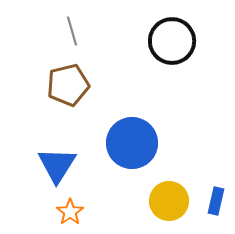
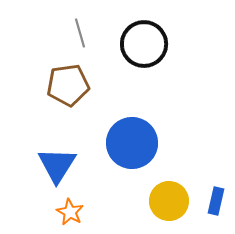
gray line: moved 8 px right, 2 px down
black circle: moved 28 px left, 3 px down
brown pentagon: rotated 6 degrees clockwise
orange star: rotated 8 degrees counterclockwise
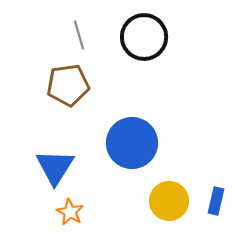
gray line: moved 1 px left, 2 px down
black circle: moved 7 px up
blue triangle: moved 2 px left, 2 px down
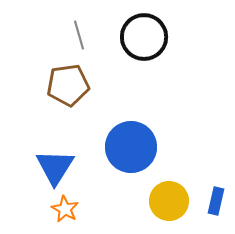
blue circle: moved 1 px left, 4 px down
orange star: moved 5 px left, 3 px up
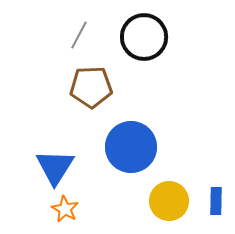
gray line: rotated 44 degrees clockwise
brown pentagon: moved 23 px right, 2 px down; rotated 6 degrees clockwise
blue rectangle: rotated 12 degrees counterclockwise
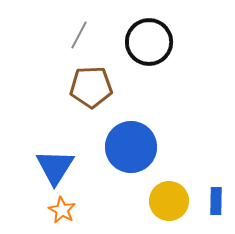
black circle: moved 5 px right, 5 px down
orange star: moved 3 px left, 1 px down
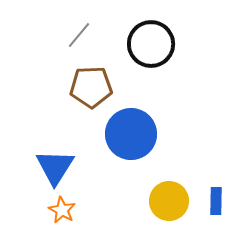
gray line: rotated 12 degrees clockwise
black circle: moved 2 px right, 2 px down
blue circle: moved 13 px up
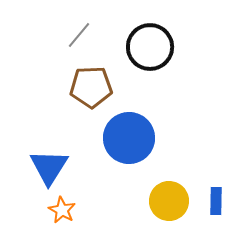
black circle: moved 1 px left, 3 px down
blue circle: moved 2 px left, 4 px down
blue triangle: moved 6 px left
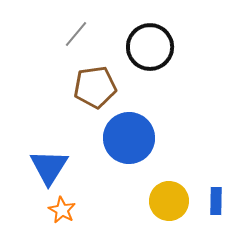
gray line: moved 3 px left, 1 px up
brown pentagon: moved 4 px right; rotated 6 degrees counterclockwise
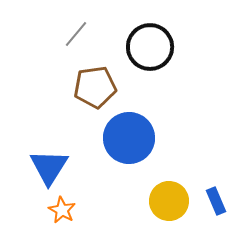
blue rectangle: rotated 24 degrees counterclockwise
